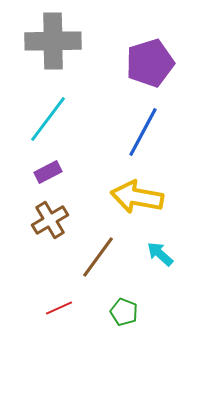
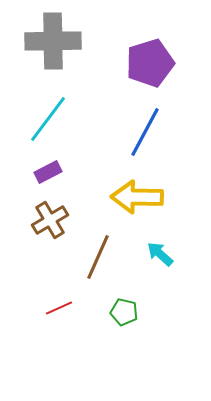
blue line: moved 2 px right
yellow arrow: rotated 9 degrees counterclockwise
brown line: rotated 12 degrees counterclockwise
green pentagon: rotated 8 degrees counterclockwise
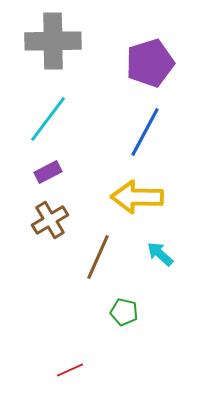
red line: moved 11 px right, 62 px down
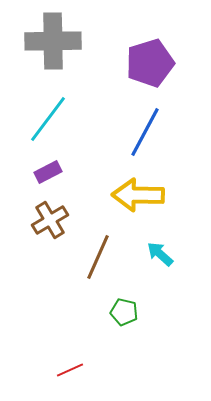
yellow arrow: moved 1 px right, 2 px up
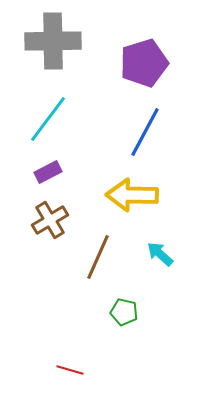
purple pentagon: moved 6 px left
yellow arrow: moved 6 px left
red line: rotated 40 degrees clockwise
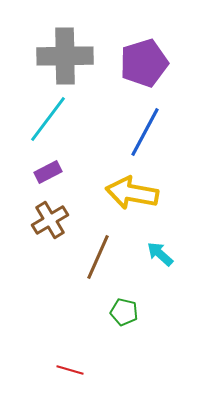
gray cross: moved 12 px right, 15 px down
yellow arrow: moved 2 px up; rotated 9 degrees clockwise
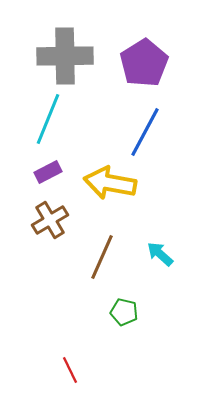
purple pentagon: rotated 15 degrees counterclockwise
cyan line: rotated 15 degrees counterclockwise
yellow arrow: moved 22 px left, 10 px up
brown line: moved 4 px right
red line: rotated 48 degrees clockwise
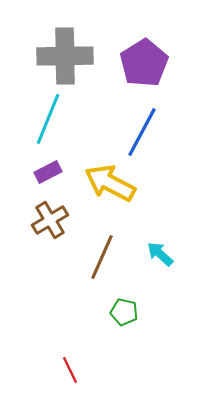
blue line: moved 3 px left
yellow arrow: rotated 18 degrees clockwise
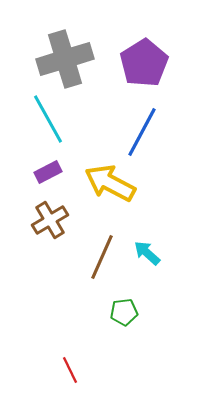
gray cross: moved 3 px down; rotated 16 degrees counterclockwise
cyan line: rotated 51 degrees counterclockwise
cyan arrow: moved 13 px left, 1 px up
green pentagon: rotated 20 degrees counterclockwise
